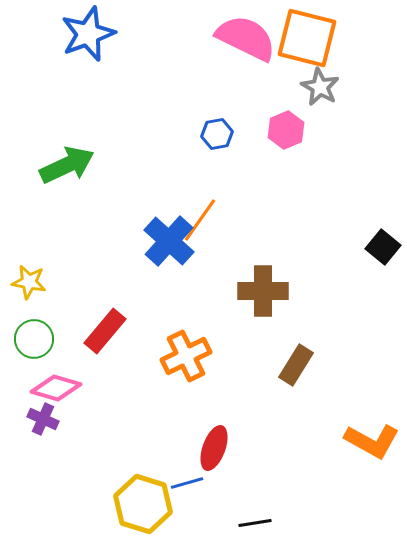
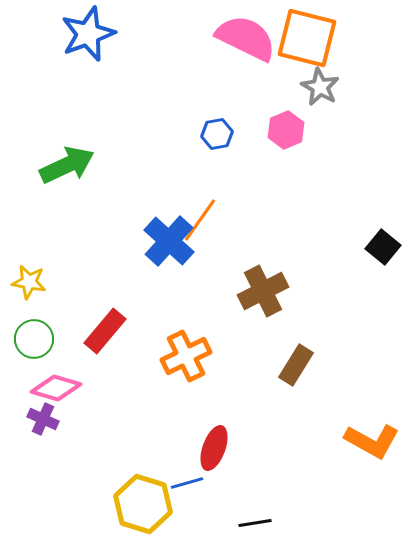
brown cross: rotated 27 degrees counterclockwise
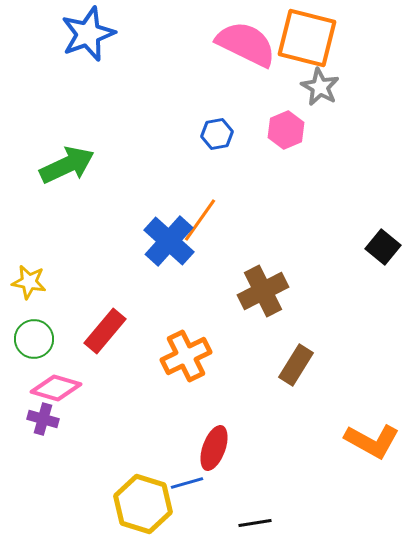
pink semicircle: moved 6 px down
purple cross: rotated 8 degrees counterclockwise
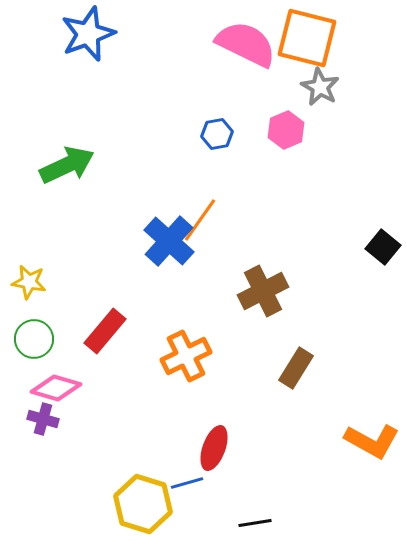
brown rectangle: moved 3 px down
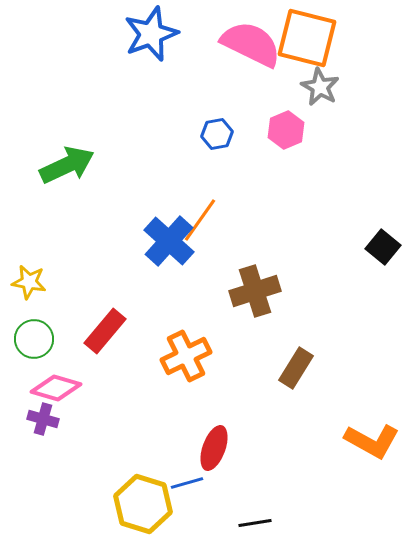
blue star: moved 63 px right
pink semicircle: moved 5 px right
brown cross: moved 8 px left; rotated 9 degrees clockwise
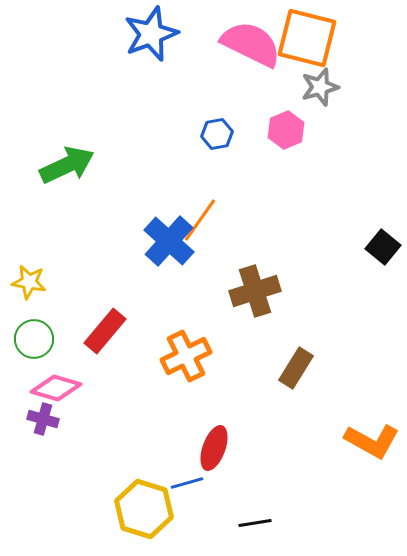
gray star: rotated 27 degrees clockwise
yellow hexagon: moved 1 px right, 5 px down
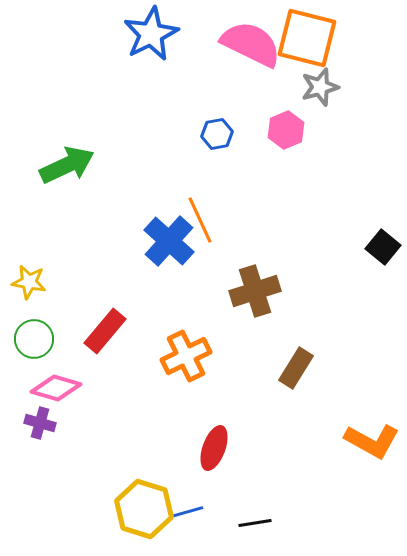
blue star: rotated 6 degrees counterclockwise
orange line: rotated 60 degrees counterclockwise
purple cross: moved 3 px left, 4 px down
blue line: moved 29 px down
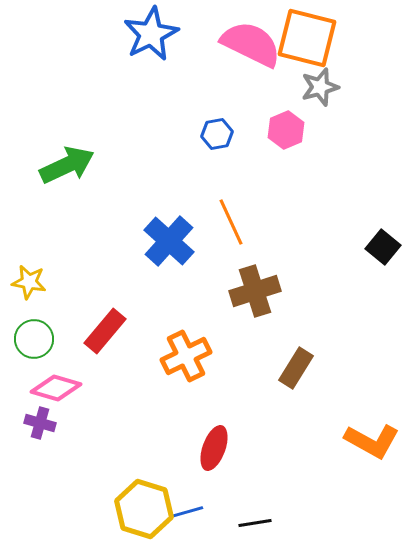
orange line: moved 31 px right, 2 px down
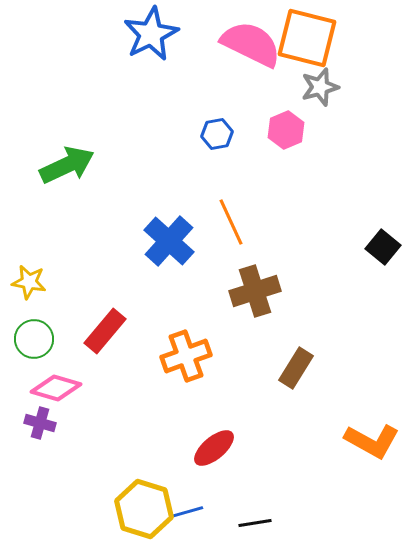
orange cross: rotated 6 degrees clockwise
red ellipse: rotated 30 degrees clockwise
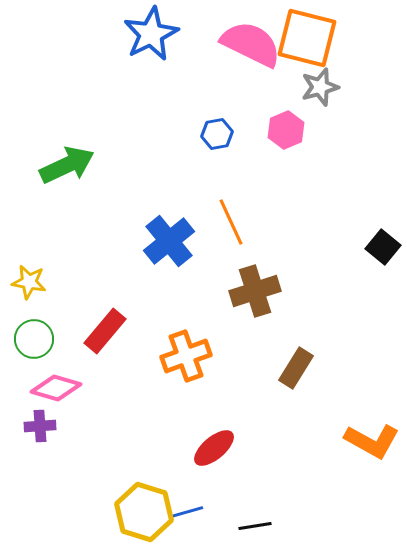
blue cross: rotated 9 degrees clockwise
purple cross: moved 3 px down; rotated 20 degrees counterclockwise
yellow hexagon: moved 3 px down
black line: moved 3 px down
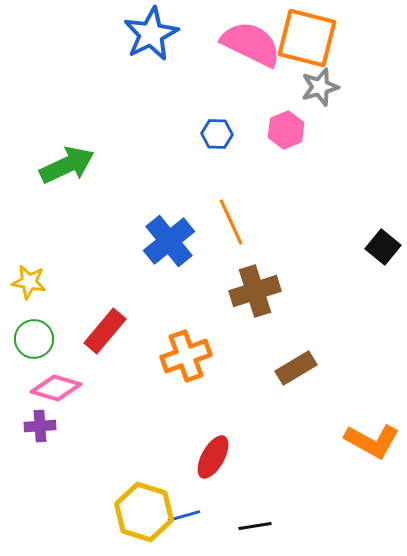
blue hexagon: rotated 12 degrees clockwise
brown rectangle: rotated 27 degrees clockwise
red ellipse: moved 1 px left, 9 px down; rotated 21 degrees counterclockwise
blue line: moved 3 px left, 4 px down
